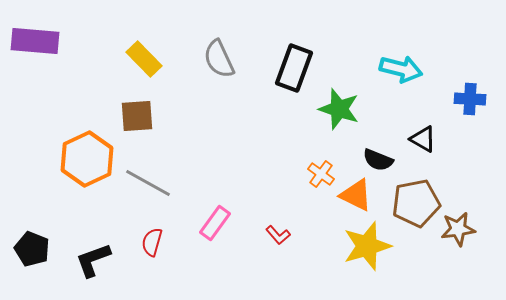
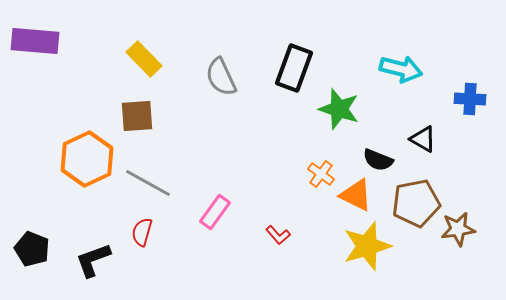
gray semicircle: moved 2 px right, 18 px down
pink rectangle: moved 11 px up
red semicircle: moved 10 px left, 10 px up
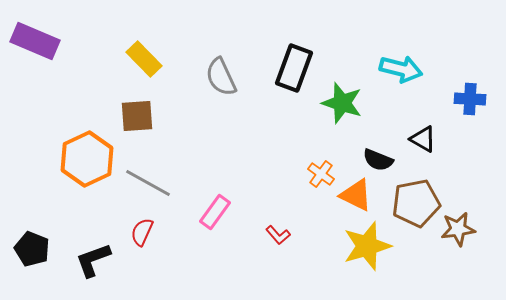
purple rectangle: rotated 18 degrees clockwise
green star: moved 3 px right, 6 px up
red semicircle: rotated 8 degrees clockwise
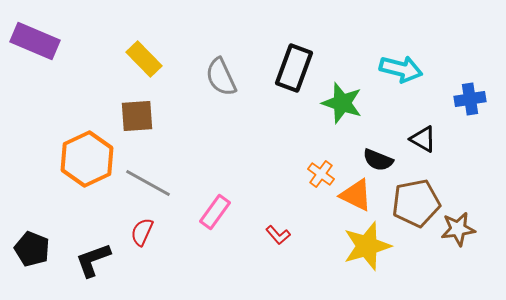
blue cross: rotated 12 degrees counterclockwise
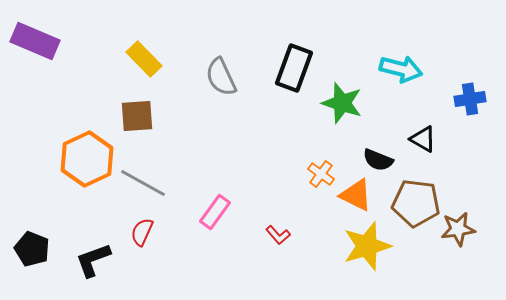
gray line: moved 5 px left
brown pentagon: rotated 18 degrees clockwise
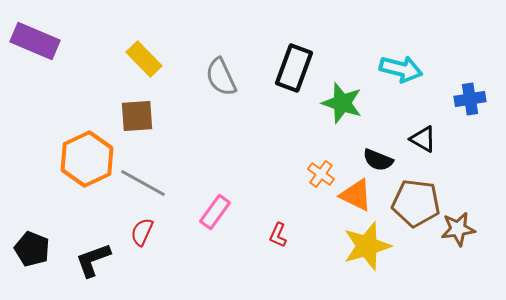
red L-shape: rotated 65 degrees clockwise
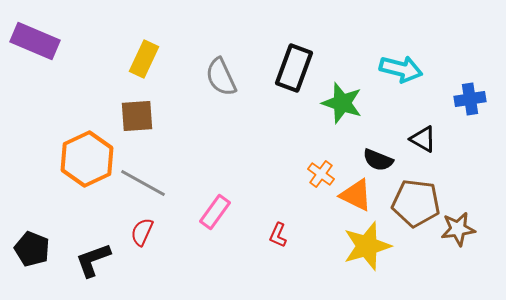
yellow rectangle: rotated 69 degrees clockwise
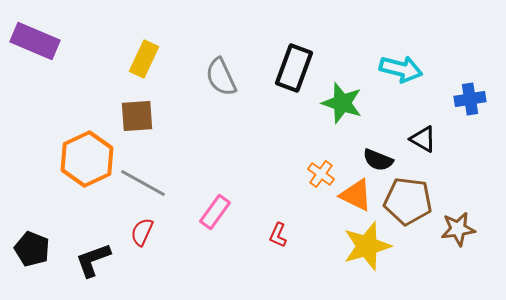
brown pentagon: moved 8 px left, 2 px up
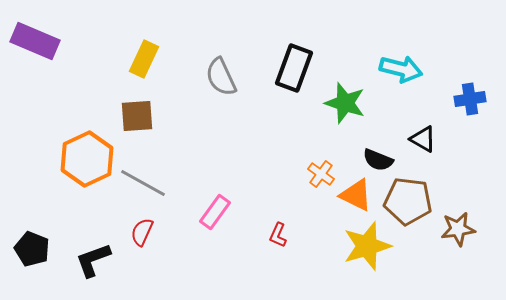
green star: moved 3 px right
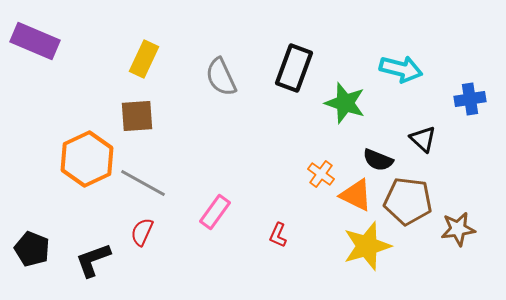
black triangle: rotated 12 degrees clockwise
